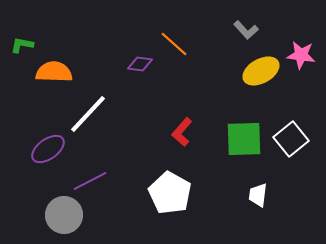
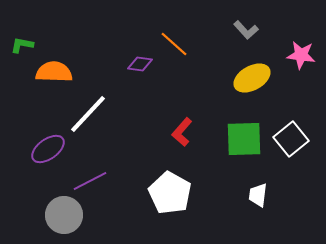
yellow ellipse: moved 9 px left, 7 px down
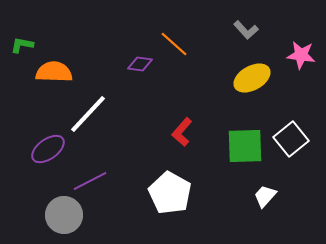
green square: moved 1 px right, 7 px down
white trapezoid: moved 7 px right, 1 px down; rotated 35 degrees clockwise
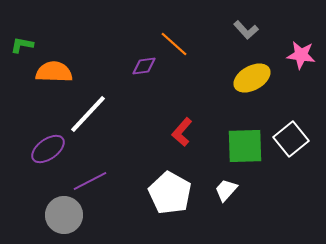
purple diamond: moved 4 px right, 2 px down; rotated 15 degrees counterclockwise
white trapezoid: moved 39 px left, 6 px up
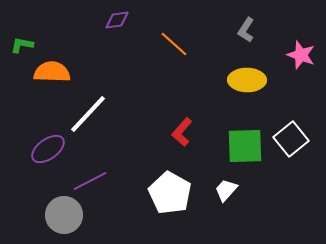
gray L-shape: rotated 75 degrees clockwise
pink star: rotated 12 degrees clockwise
purple diamond: moved 27 px left, 46 px up
orange semicircle: moved 2 px left
yellow ellipse: moved 5 px left, 2 px down; rotated 30 degrees clockwise
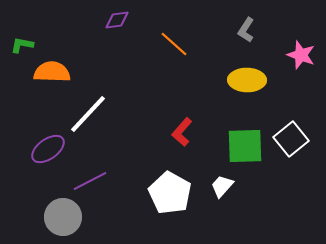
white trapezoid: moved 4 px left, 4 px up
gray circle: moved 1 px left, 2 px down
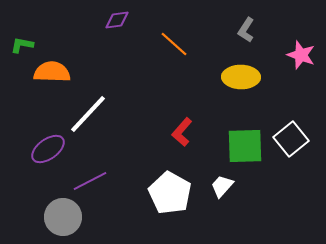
yellow ellipse: moved 6 px left, 3 px up
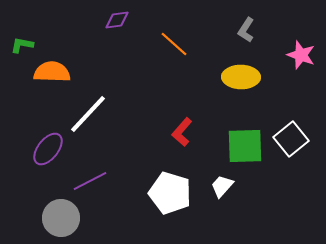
purple ellipse: rotated 16 degrees counterclockwise
white pentagon: rotated 12 degrees counterclockwise
gray circle: moved 2 px left, 1 px down
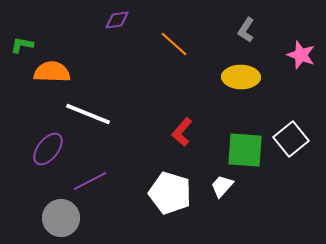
white line: rotated 69 degrees clockwise
green square: moved 4 px down; rotated 6 degrees clockwise
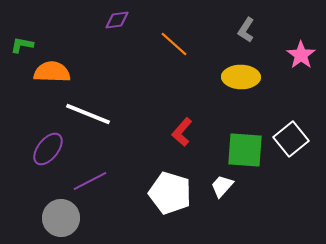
pink star: rotated 16 degrees clockwise
